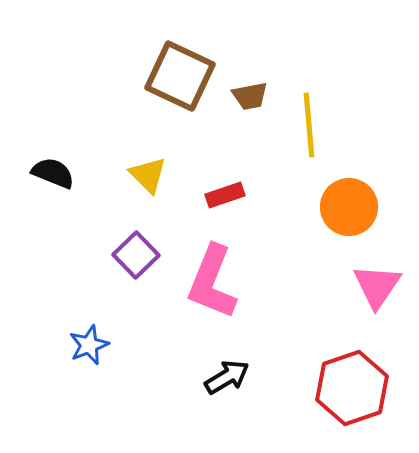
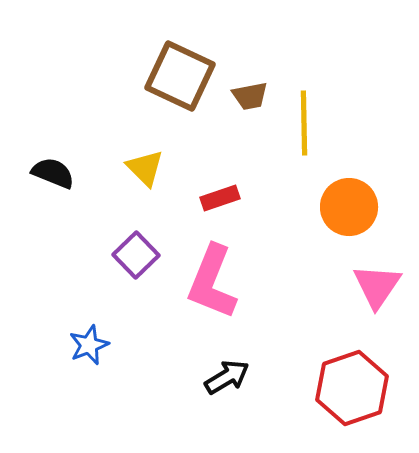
yellow line: moved 5 px left, 2 px up; rotated 4 degrees clockwise
yellow triangle: moved 3 px left, 7 px up
red rectangle: moved 5 px left, 3 px down
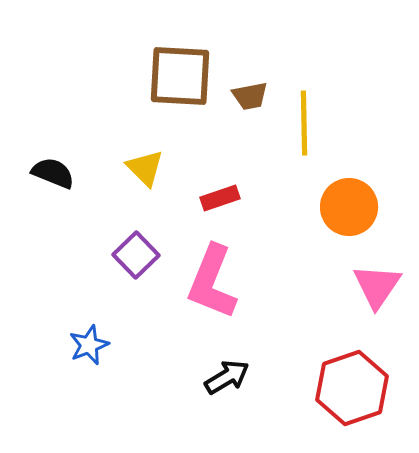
brown square: rotated 22 degrees counterclockwise
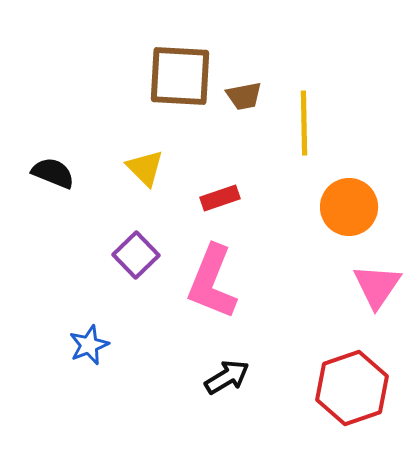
brown trapezoid: moved 6 px left
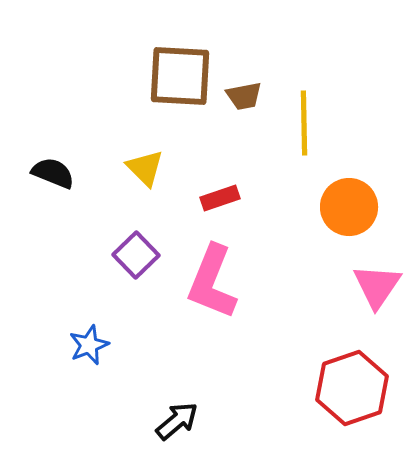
black arrow: moved 50 px left, 44 px down; rotated 9 degrees counterclockwise
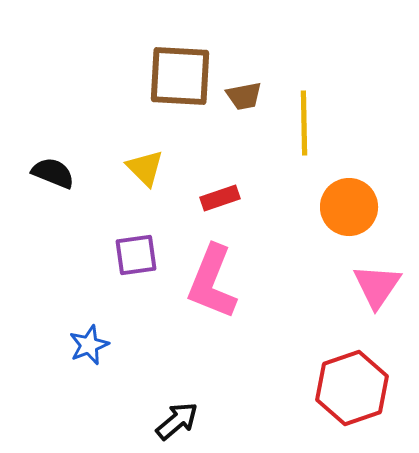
purple square: rotated 36 degrees clockwise
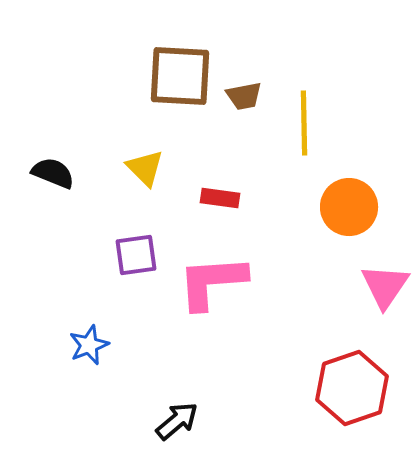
red rectangle: rotated 27 degrees clockwise
pink L-shape: rotated 64 degrees clockwise
pink triangle: moved 8 px right
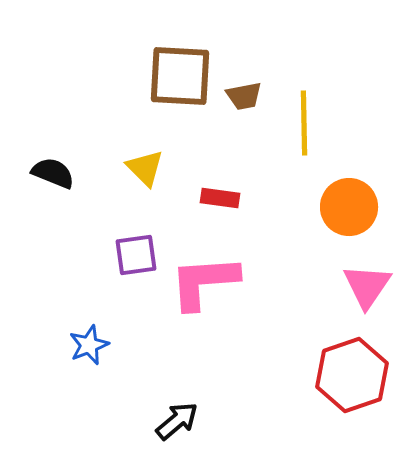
pink L-shape: moved 8 px left
pink triangle: moved 18 px left
red hexagon: moved 13 px up
